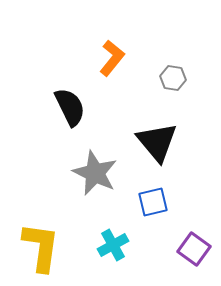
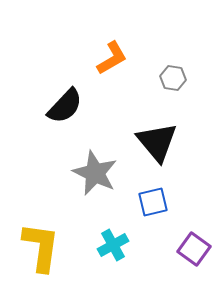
orange L-shape: rotated 21 degrees clockwise
black semicircle: moved 5 px left, 1 px up; rotated 69 degrees clockwise
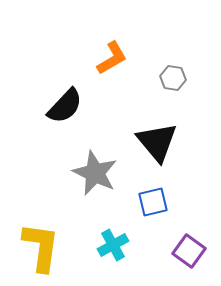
purple square: moved 5 px left, 2 px down
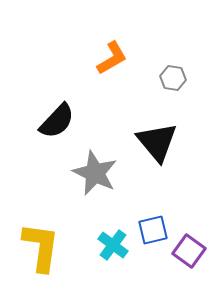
black semicircle: moved 8 px left, 15 px down
blue square: moved 28 px down
cyan cross: rotated 24 degrees counterclockwise
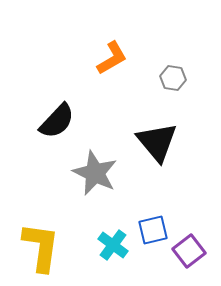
purple square: rotated 16 degrees clockwise
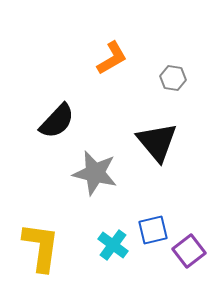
gray star: rotated 12 degrees counterclockwise
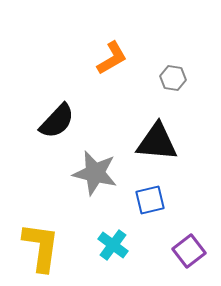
black triangle: rotated 45 degrees counterclockwise
blue square: moved 3 px left, 30 px up
